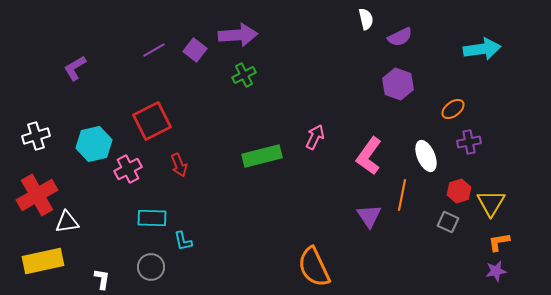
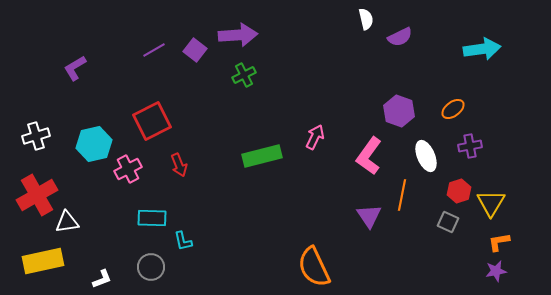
purple hexagon: moved 1 px right, 27 px down
purple cross: moved 1 px right, 4 px down
white L-shape: rotated 60 degrees clockwise
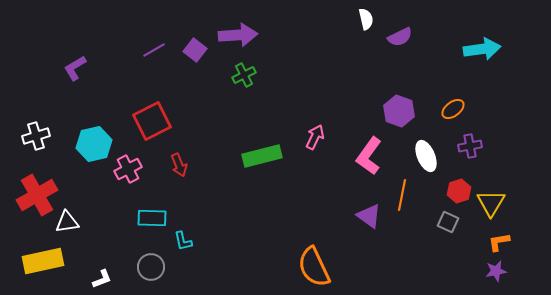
purple triangle: rotated 20 degrees counterclockwise
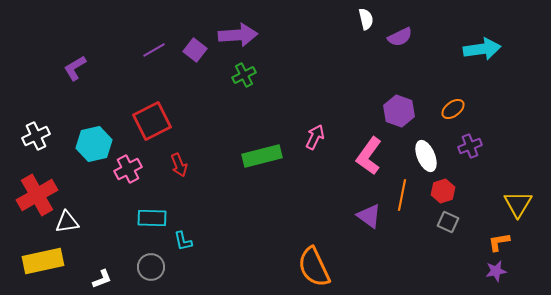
white cross: rotated 8 degrees counterclockwise
purple cross: rotated 10 degrees counterclockwise
red hexagon: moved 16 px left
yellow triangle: moved 27 px right, 1 px down
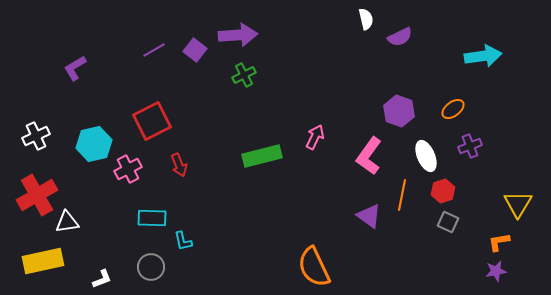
cyan arrow: moved 1 px right, 7 px down
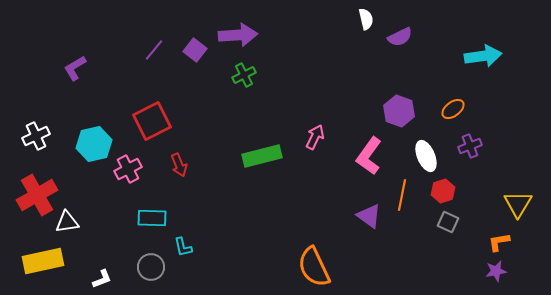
purple line: rotated 20 degrees counterclockwise
cyan L-shape: moved 6 px down
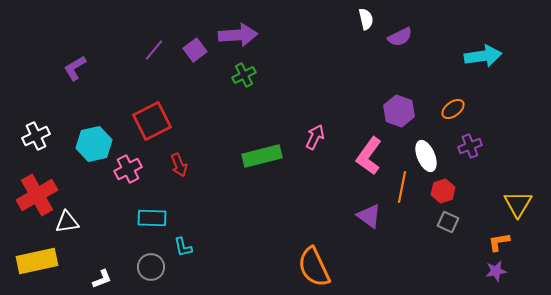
purple square: rotated 15 degrees clockwise
orange line: moved 8 px up
yellow rectangle: moved 6 px left
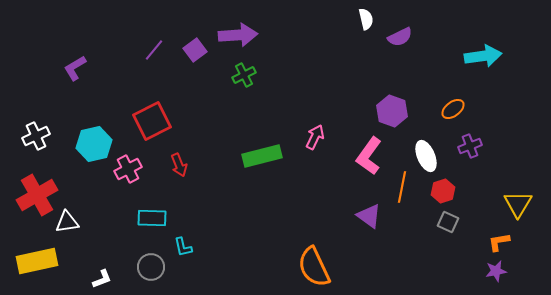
purple hexagon: moved 7 px left
